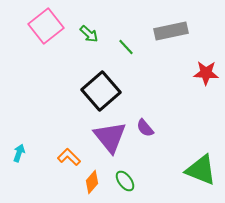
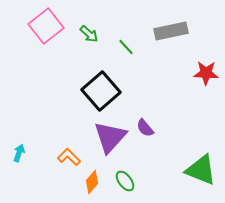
purple triangle: rotated 21 degrees clockwise
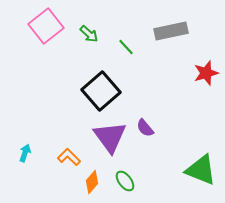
red star: rotated 20 degrees counterclockwise
purple triangle: rotated 18 degrees counterclockwise
cyan arrow: moved 6 px right
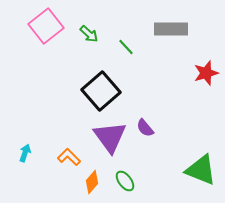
gray rectangle: moved 2 px up; rotated 12 degrees clockwise
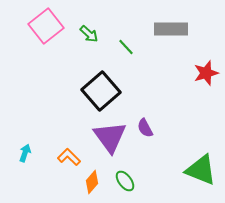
purple semicircle: rotated 12 degrees clockwise
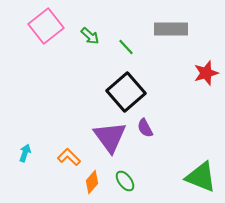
green arrow: moved 1 px right, 2 px down
black square: moved 25 px right, 1 px down
green triangle: moved 7 px down
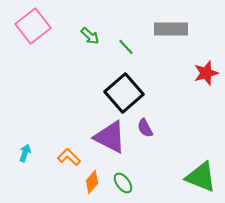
pink square: moved 13 px left
black square: moved 2 px left, 1 px down
purple triangle: rotated 27 degrees counterclockwise
green ellipse: moved 2 px left, 2 px down
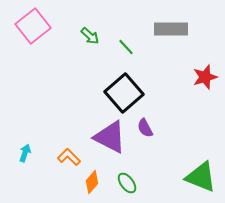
red star: moved 1 px left, 4 px down
green ellipse: moved 4 px right
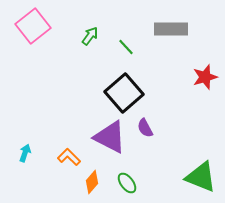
green arrow: rotated 96 degrees counterclockwise
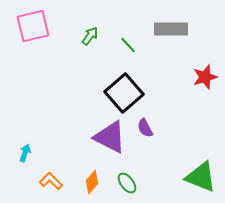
pink square: rotated 24 degrees clockwise
green line: moved 2 px right, 2 px up
orange L-shape: moved 18 px left, 24 px down
